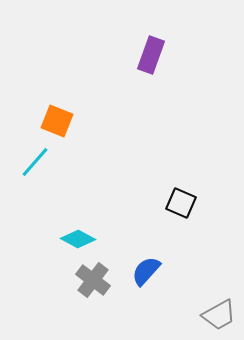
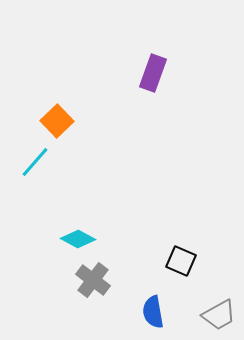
purple rectangle: moved 2 px right, 18 px down
orange square: rotated 24 degrees clockwise
black square: moved 58 px down
blue semicircle: moved 7 px right, 41 px down; rotated 52 degrees counterclockwise
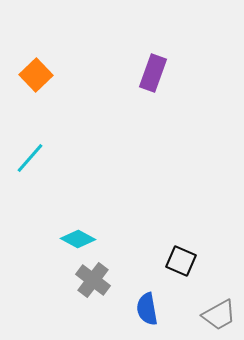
orange square: moved 21 px left, 46 px up
cyan line: moved 5 px left, 4 px up
blue semicircle: moved 6 px left, 3 px up
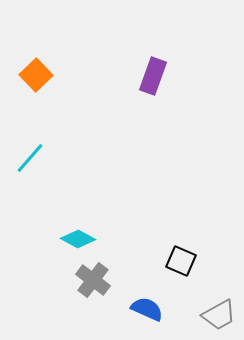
purple rectangle: moved 3 px down
blue semicircle: rotated 124 degrees clockwise
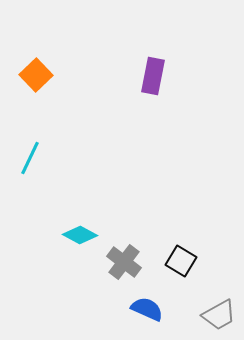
purple rectangle: rotated 9 degrees counterclockwise
cyan line: rotated 16 degrees counterclockwise
cyan diamond: moved 2 px right, 4 px up
black square: rotated 8 degrees clockwise
gray cross: moved 31 px right, 18 px up
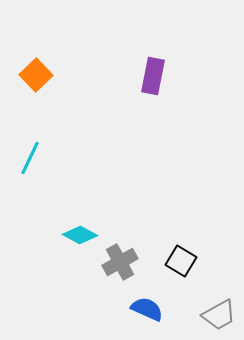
gray cross: moved 4 px left; rotated 24 degrees clockwise
